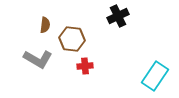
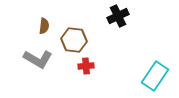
brown semicircle: moved 1 px left, 1 px down
brown hexagon: moved 2 px right, 1 px down
red cross: moved 1 px right
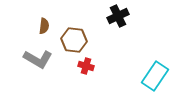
red cross: rotated 21 degrees clockwise
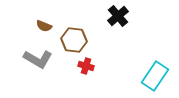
black cross: rotated 15 degrees counterclockwise
brown semicircle: rotated 105 degrees clockwise
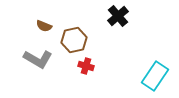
brown hexagon: rotated 20 degrees counterclockwise
